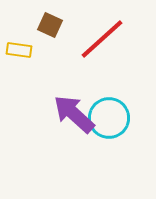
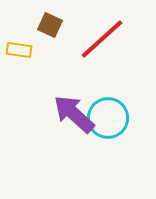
cyan circle: moved 1 px left
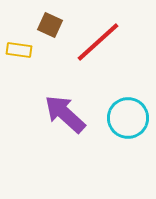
red line: moved 4 px left, 3 px down
purple arrow: moved 9 px left
cyan circle: moved 20 px right
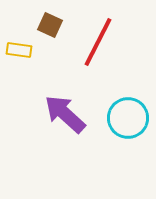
red line: rotated 21 degrees counterclockwise
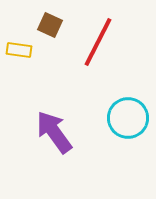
purple arrow: moved 11 px left, 18 px down; rotated 12 degrees clockwise
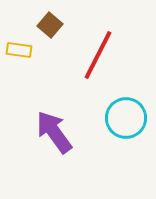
brown square: rotated 15 degrees clockwise
red line: moved 13 px down
cyan circle: moved 2 px left
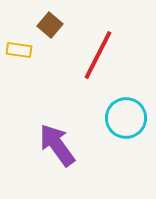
purple arrow: moved 3 px right, 13 px down
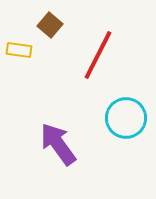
purple arrow: moved 1 px right, 1 px up
